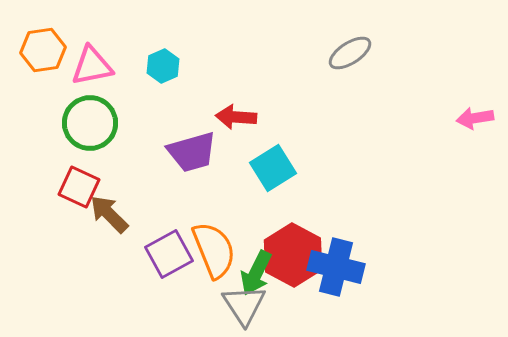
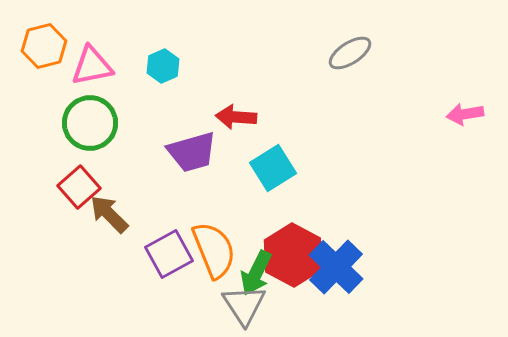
orange hexagon: moved 1 px right, 4 px up; rotated 6 degrees counterclockwise
pink arrow: moved 10 px left, 4 px up
red square: rotated 24 degrees clockwise
blue cross: rotated 30 degrees clockwise
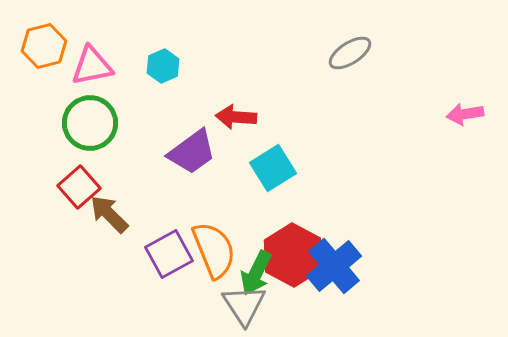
purple trapezoid: rotated 20 degrees counterclockwise
blue cross: moved 2 px left, 1 px up; rotated 6 degrees clockwise
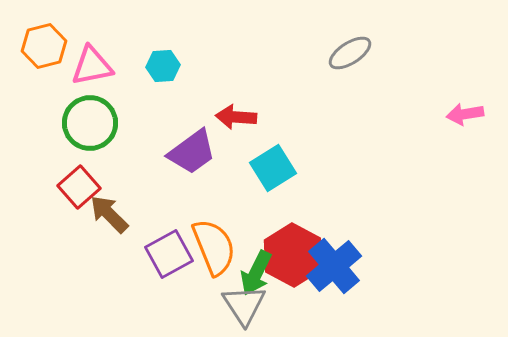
cyan hexagon: rotated 20 degrees clockwise
orange semicircle: moved 3 px up
